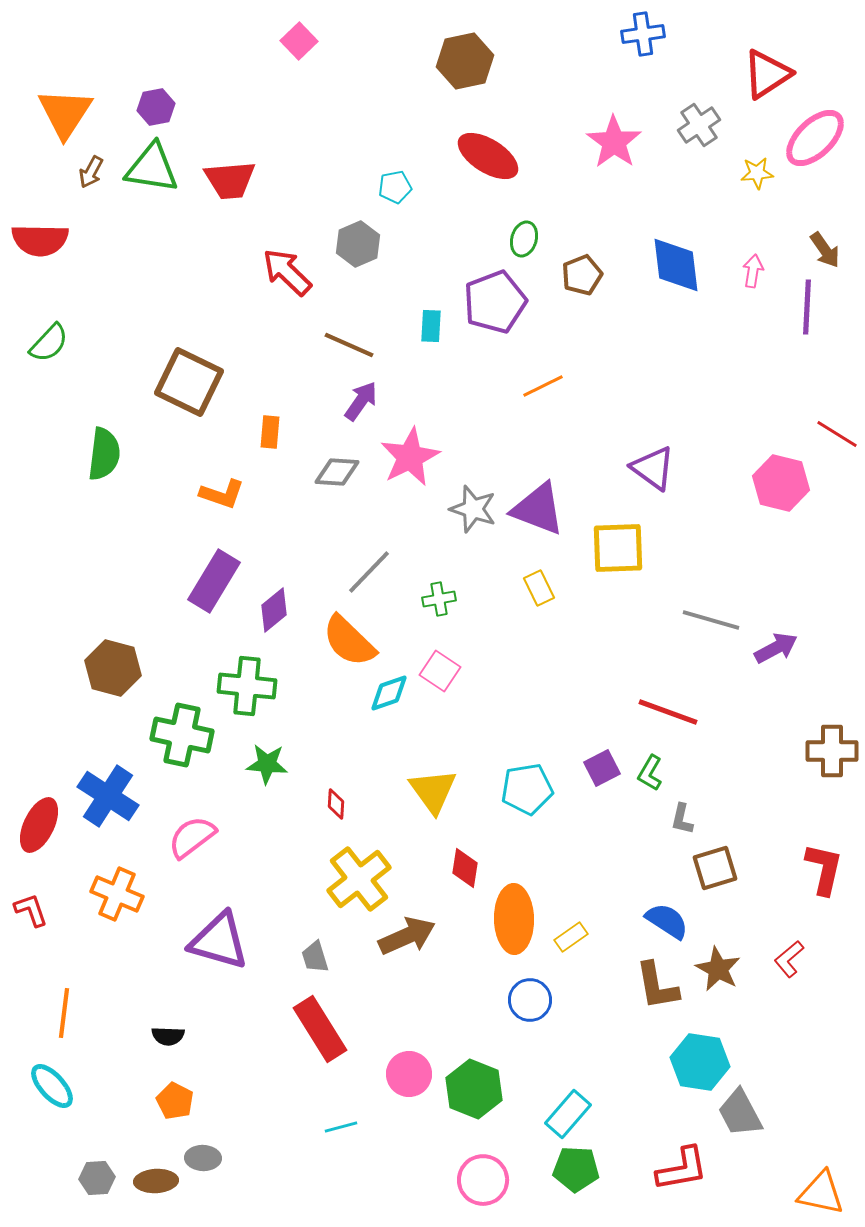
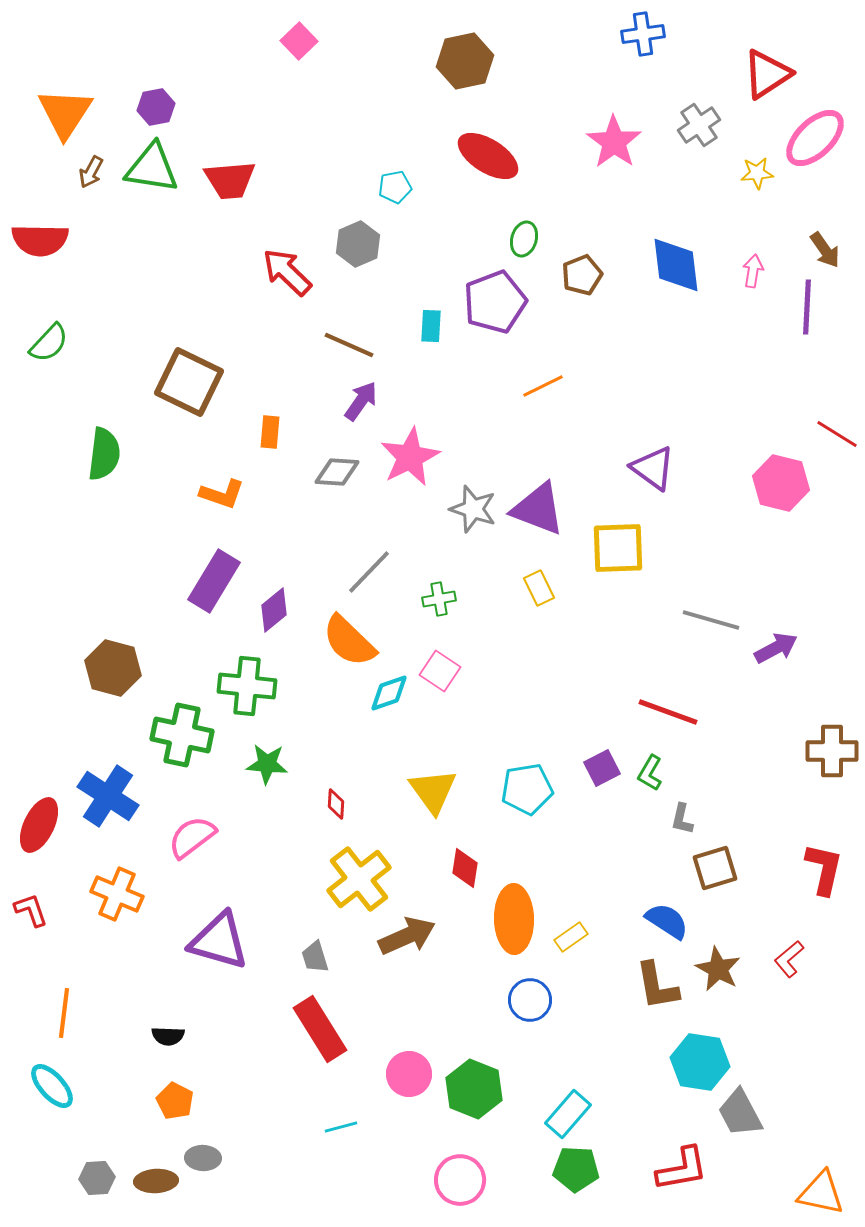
pink circle at (483, 1180): moved 23 px left
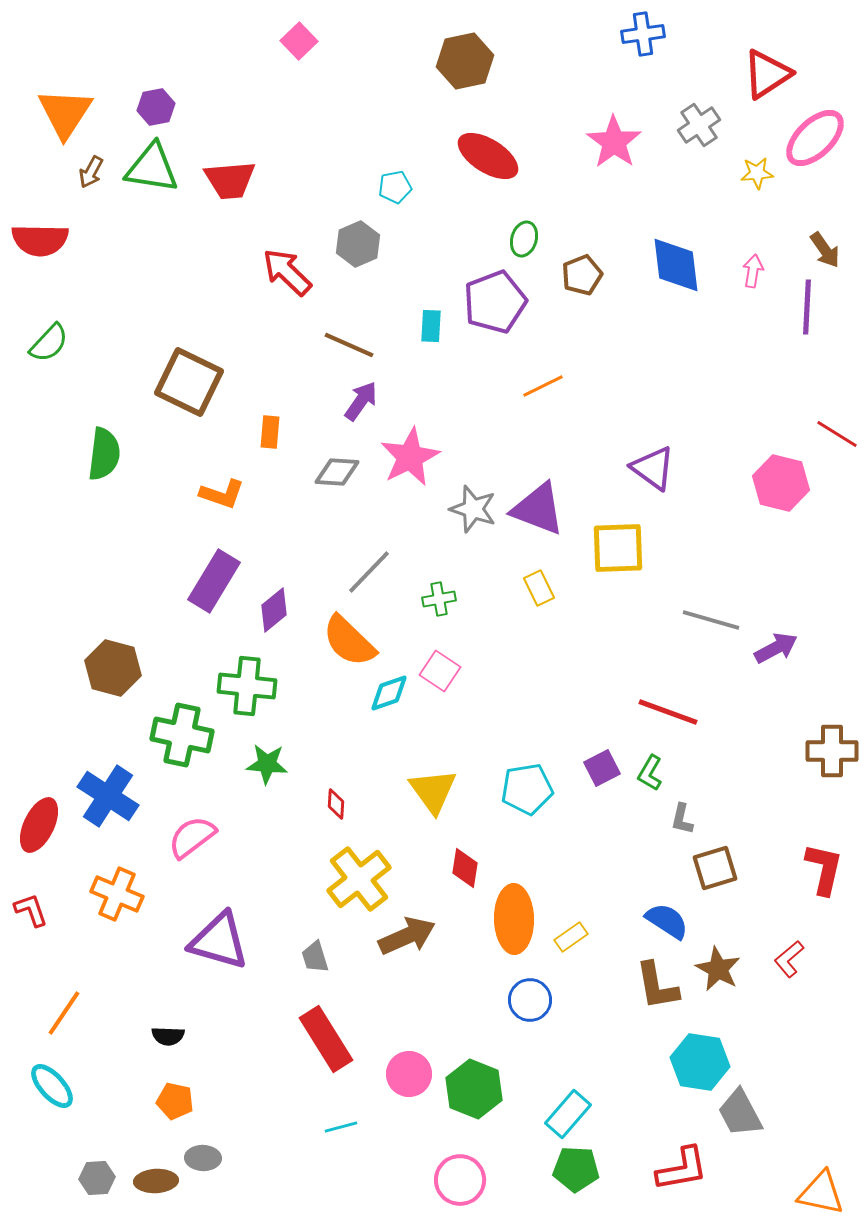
orange line at (64, 1013): rotated 27 degrees clockwise
red rectangle at (320, 1029): moved 6 px right, 10 px down
orange pentagon at (175, 1101): rotated 15 degrees counterclockwise
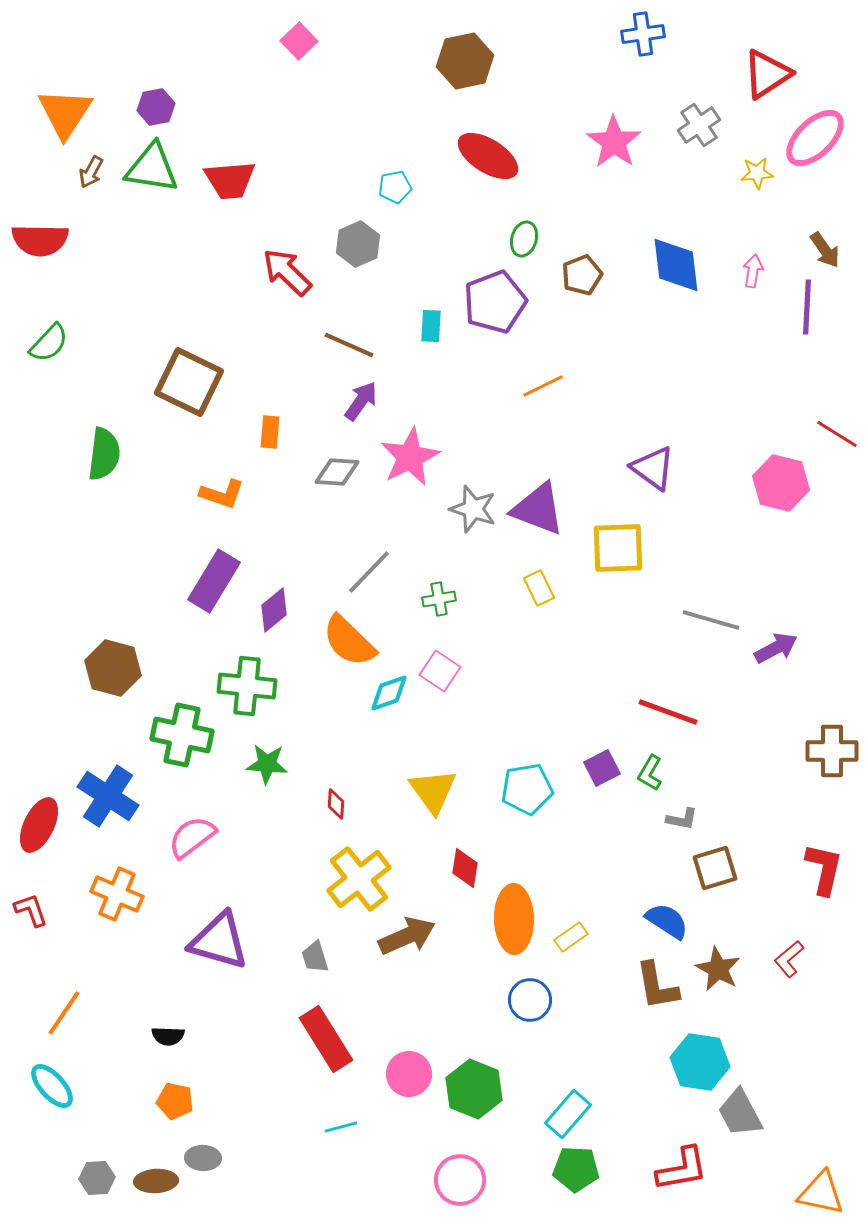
gray L-shape at (682, 819): rotated 92 degrees counterclockwise
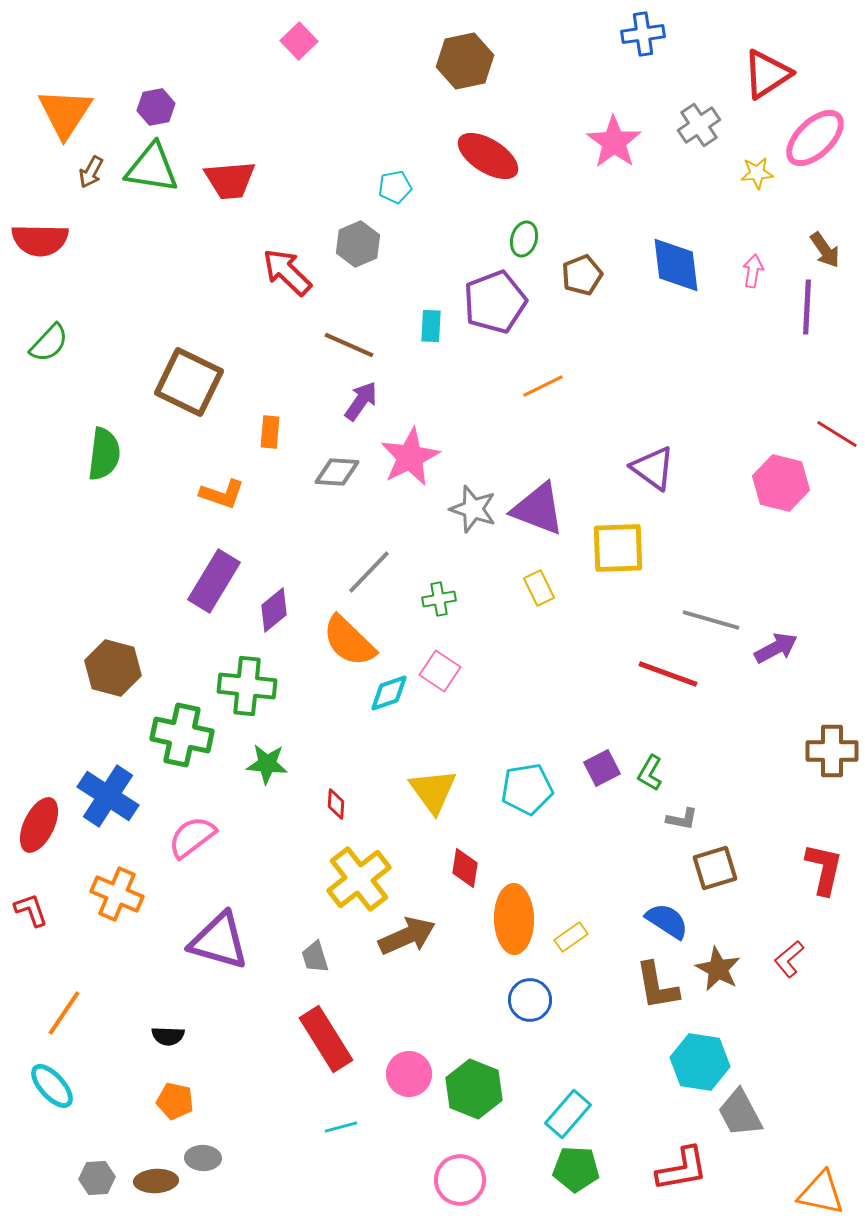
red line at (668, 712): moved 38 px up
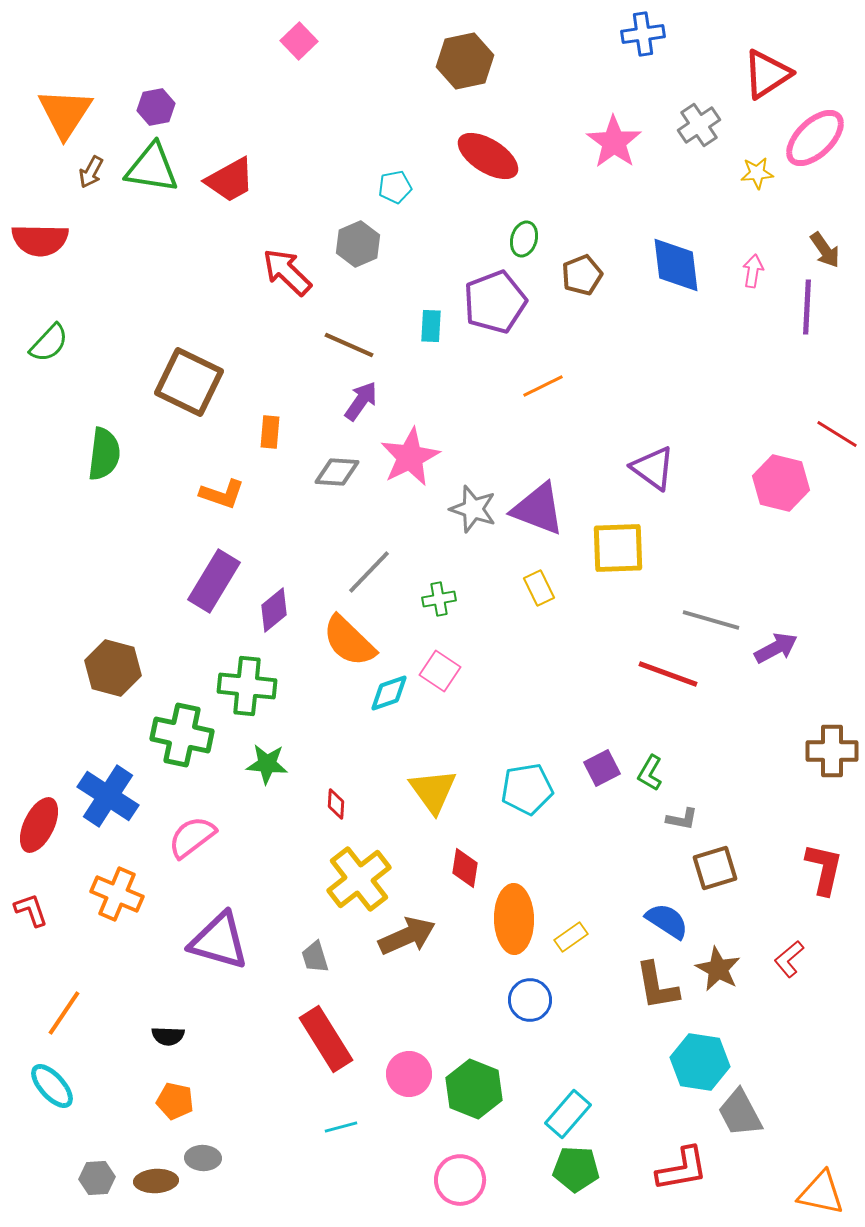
red trapezoid at (230, 180): rotated 24 degrees counterclockwise
